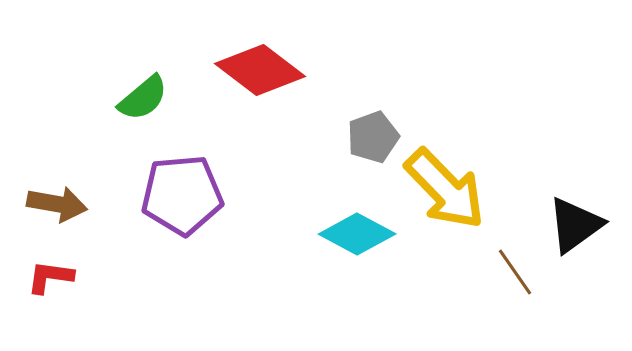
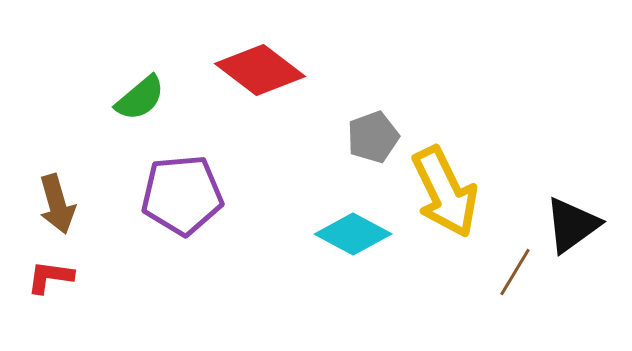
green semicircle: moved 3 px left
yellow arrow: moved 3 px down; rotated 18 degrees clockwise
brown arrow: rotated 64 degrees clockwise
black triangle: moved 3 px left
cyan diamond: moved 4 px left
brown line: rotated 66 degrees clockwise
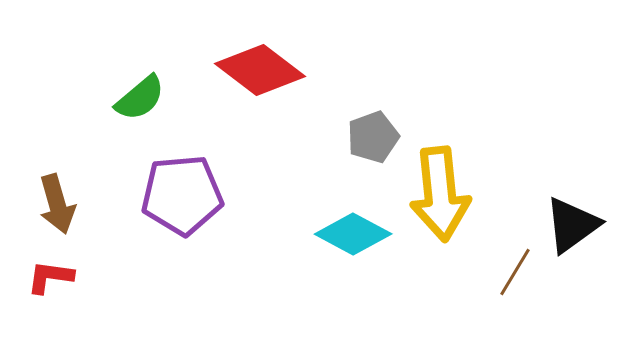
yellow arrow: moved 5 px left, 2 px down; rotated 20 degrees clockwise
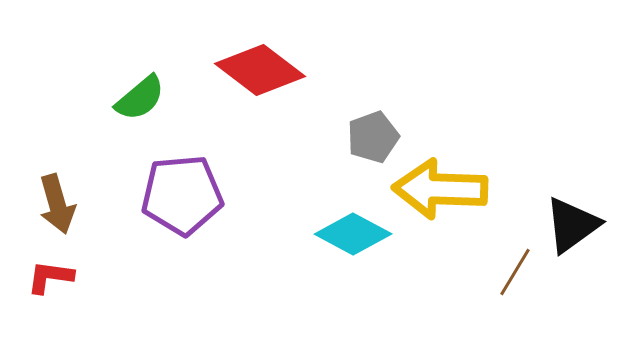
yellow arrow: moved 5 px up; rotated 98 degrees clockwise
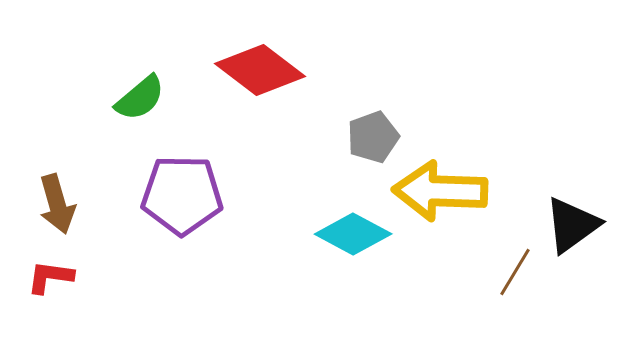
yellow arrow: moved 2 px down
purple pentagon: rotated 6 degrees clockwise
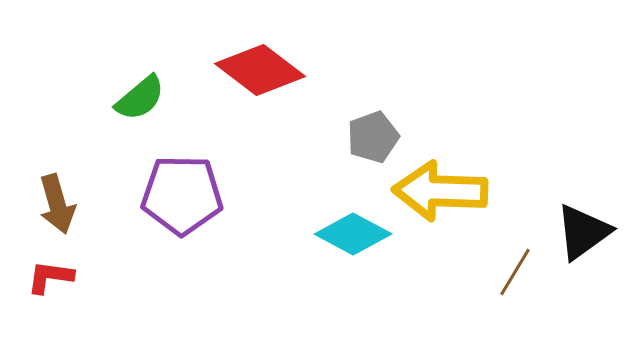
black triangle: moved 11 px right, 7 px down
